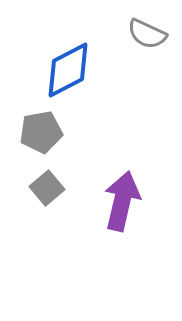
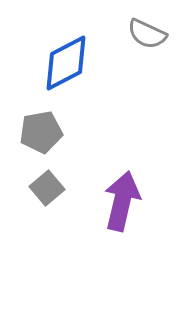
blue diamond: moved 2 px left, 7 px up
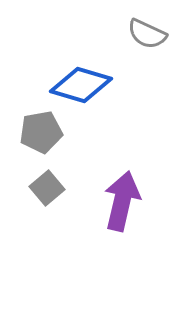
blue diamond: moved 15 px right, 22 px down; rotated 44 degrees clockwise
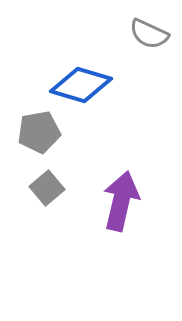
gray semicircle: moved 2 px right
gray pentagon: moved 2 px left
purple arrow: moved 1 px left
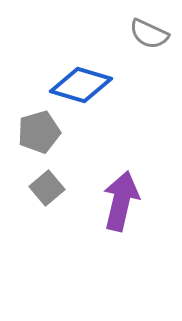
gray pentagon: rotated 6 degrees counterclockwise
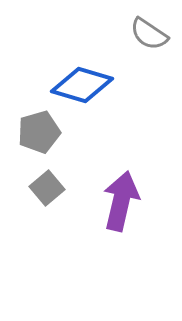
gray semicircle: rotated 9 degrees clockwise
blue diamond: moved 1 px right
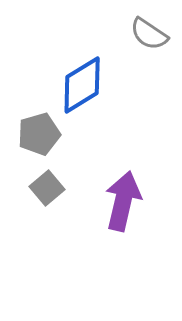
blue diamond: rotated 48 degrees counterclockwise
gray pentagon: moved 2 px down
purple arrow: moved 2 px right
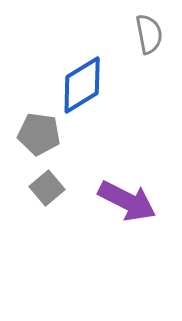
gray semicircle: rotated 135 degrees counterclockwise
gray pentagon: rotated 24 degrees clockwise
purple arrow: moved 4 px right; rotated 104 degrees clockwise
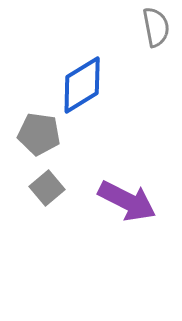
gray semicircle: moved 7 px right, 7 px up
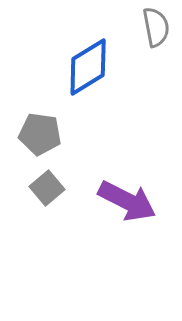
blue diamond: moved 6 px right, 18 px up
gray pentagon: moved 1 px right
